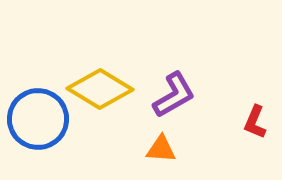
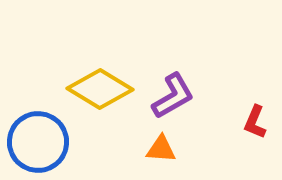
purple L-shape: moved 1 px left, 1 px down
blue circle: moved 23 px down
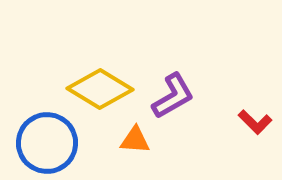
red L-shape: rotated 68 degrees counterclockwise
blue circle: moved 9 px right, 1 px down
orange triangle: moved 26 px left, 9 px up
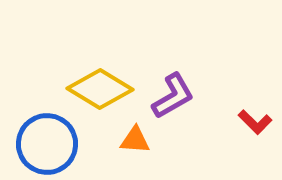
blue circle: moved 1 px down
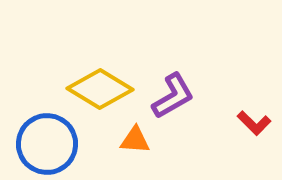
red L-shape: moved 1 px left, 1 px down
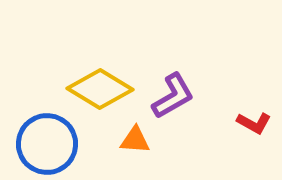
red L-shape: rotated 16 degrees counterclockwise
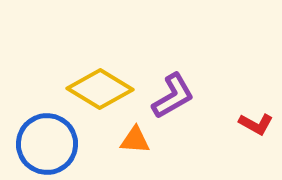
red L-shape: moved 2 px right, 1 px down
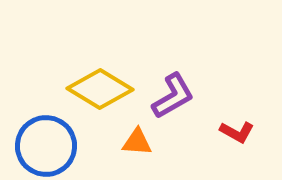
red L-shape: moved 19 px left, 8 px down
orange triangle: moved 2 px right, 2 px down
blue circle: moved 1 px left, 2 px down
